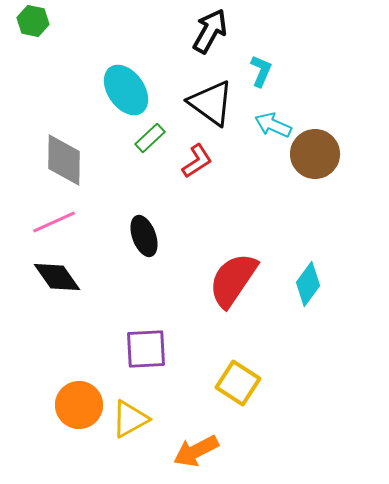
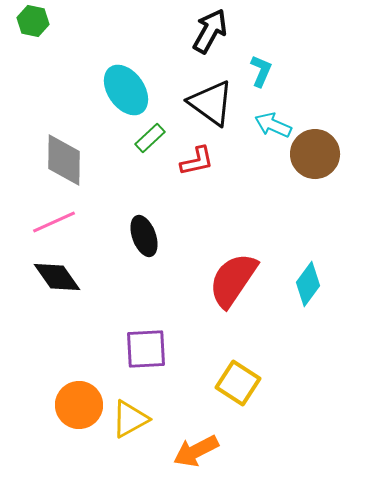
red L-shape: rotated 21 degrees clockwise
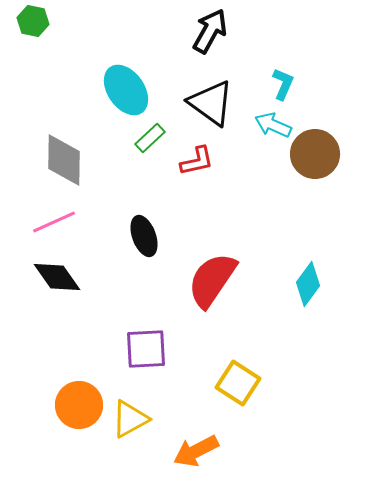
cyan L-shape: moved 22 px right, 13 px down
red semicircle: moved 21 px left
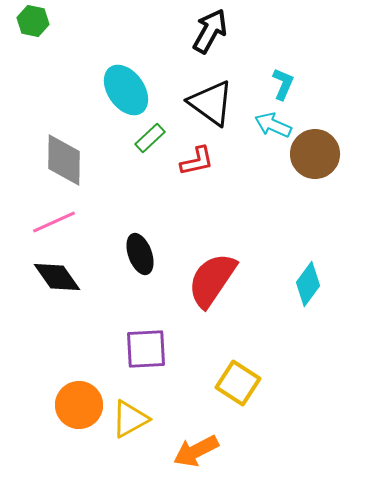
black ellipse: moved 4 px left, 18 px down
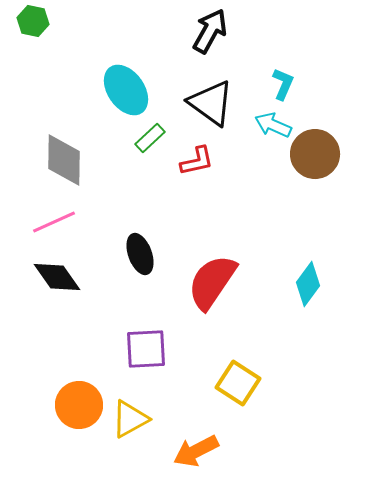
red semicircle: moved 2 px down
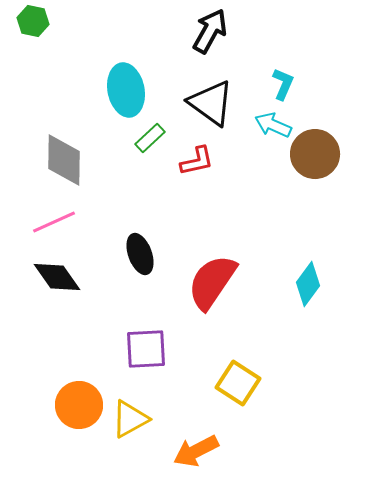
cyan ellipse: rotated 24 degrees clockwise
